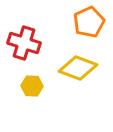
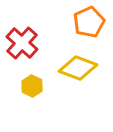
red cross: moved 2 px left; rotated 24 degrees clockwise
yellow hexagon: rotated 25 degrees clockwise
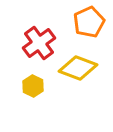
red cross: moved 17 px right; rotated 12 degrees clockwise
yellow hexagon: moved 1 px right
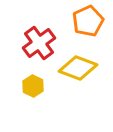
orange pentagon: moved 1 px left, 1 px up
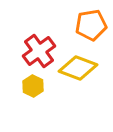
orange pentagon: moved 3 px right, 4 px down; rotated 16 degrees clockwise
red cross: moved 8 px down
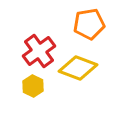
orange pentagon: moved 2 px left, 1 px up
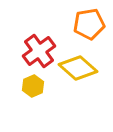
yellow diamond: rotated 21 degrees clockwise
yellow hexagon: rotated 10 degrees clockwise
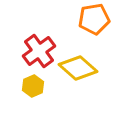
orange pentagon: moved 5 px right, 5 px up
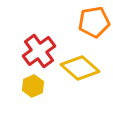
orange pentagon: moved 3 px down
yellow diamond: moved 2 px right
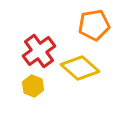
orange pentagon: moved 3 px down
yellow hexagon: rotated 15 degrees counterclockwise
